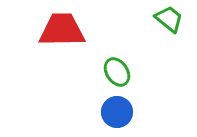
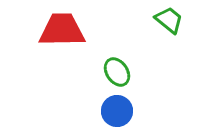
green trapezoid: moved 1 px down
blue circle: moved 1 px up
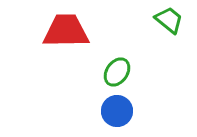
red trapezoid: moved 4 px right, 1 px down
green ellipse: rotated 68 degrees clockwise
